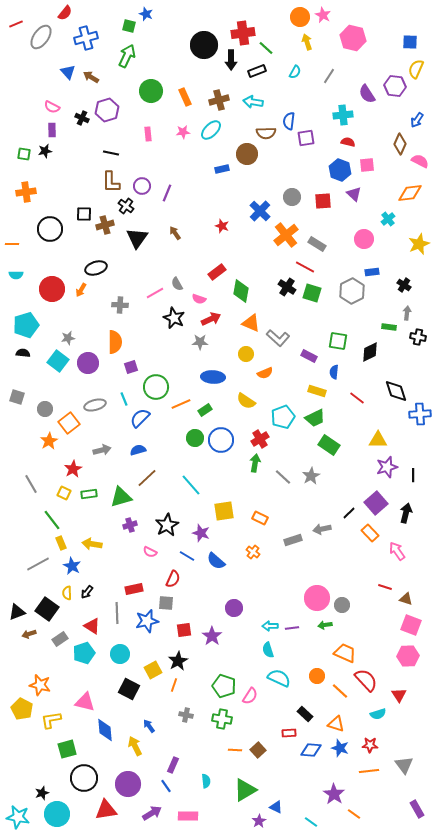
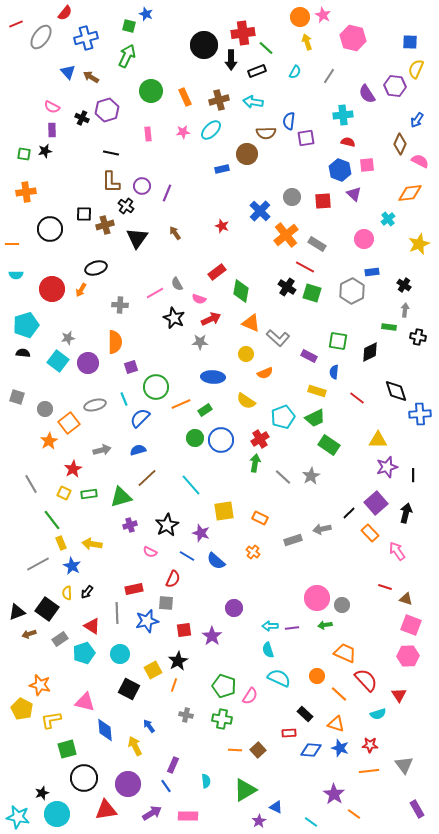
gray arrow at (407, 313): moved 2 px left, 3 px up
orange line at (340, 691): moved 1 px left, 3 px down
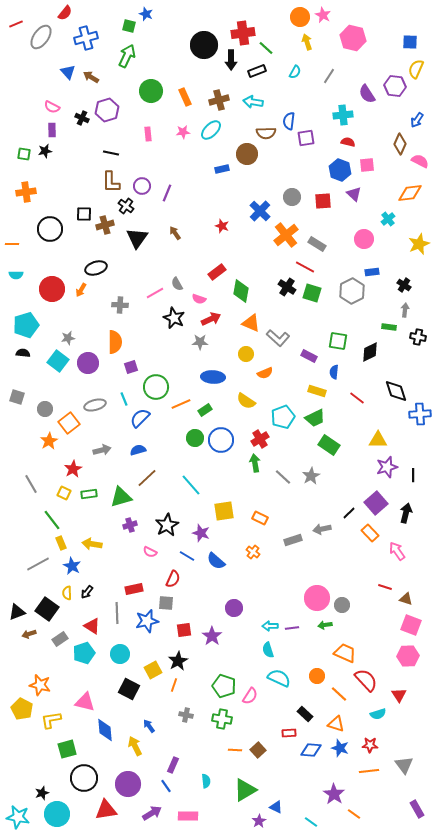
green arrow at (255, 463): rotated 18 degrees counterclockwise
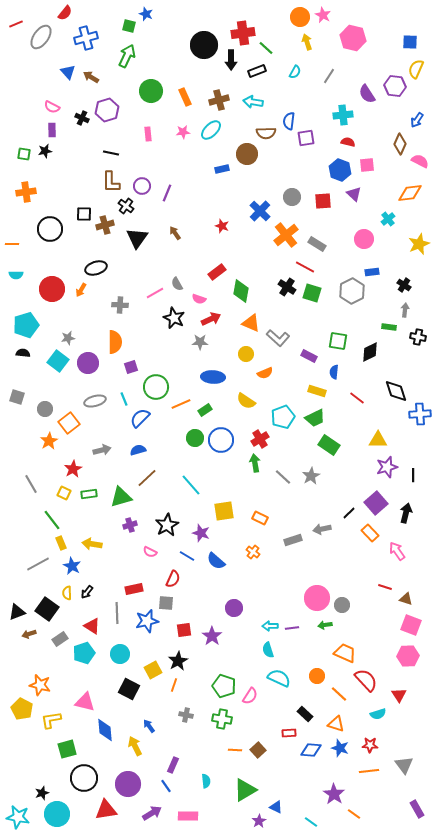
gray ellipse at (95, 405): moved 4 px up
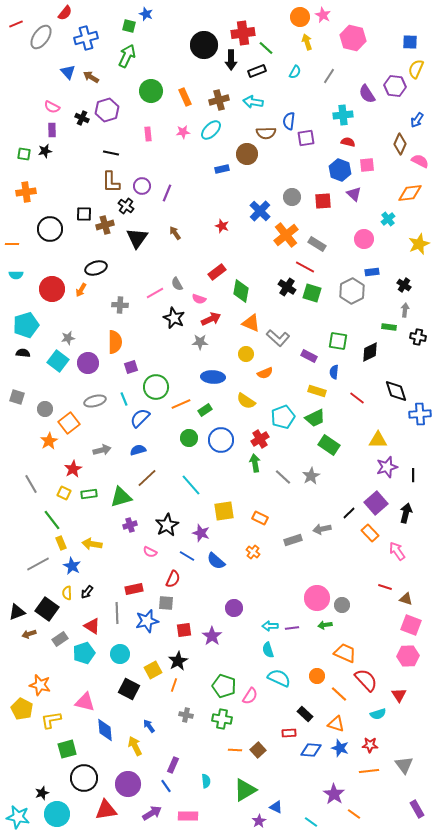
green circle at (195, 438): moved 6 px left
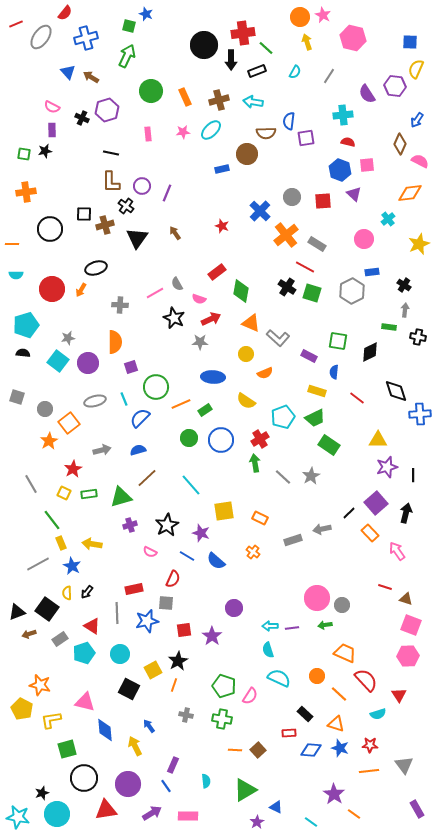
purple star at (259, 821): moved 2 px left, 1 px down
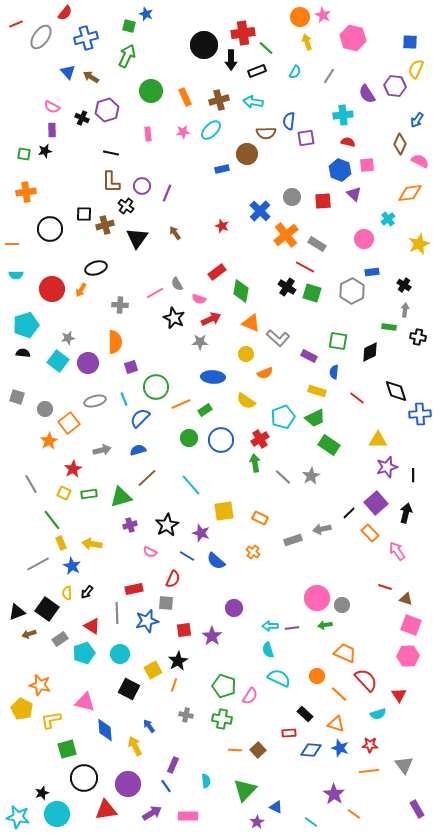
green triangle at (245, 790): rotated 15 degrees counterclockwise
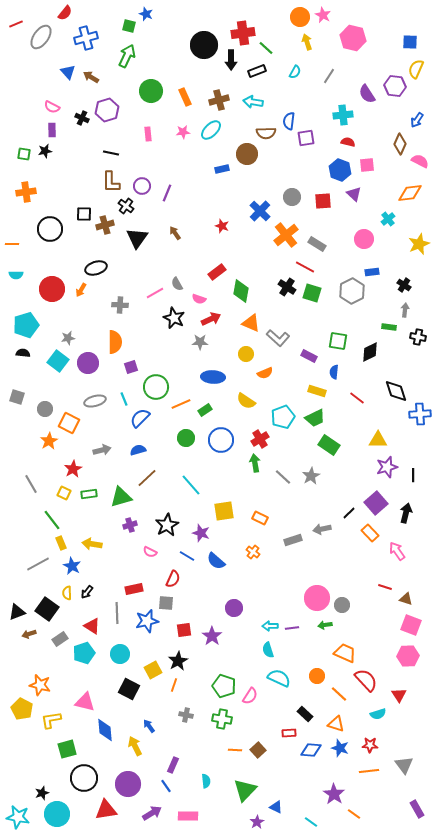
orange square at (69, 423): rotated 25 degrees counterclockwise
green circle at (189, 438): moved 3 px left
